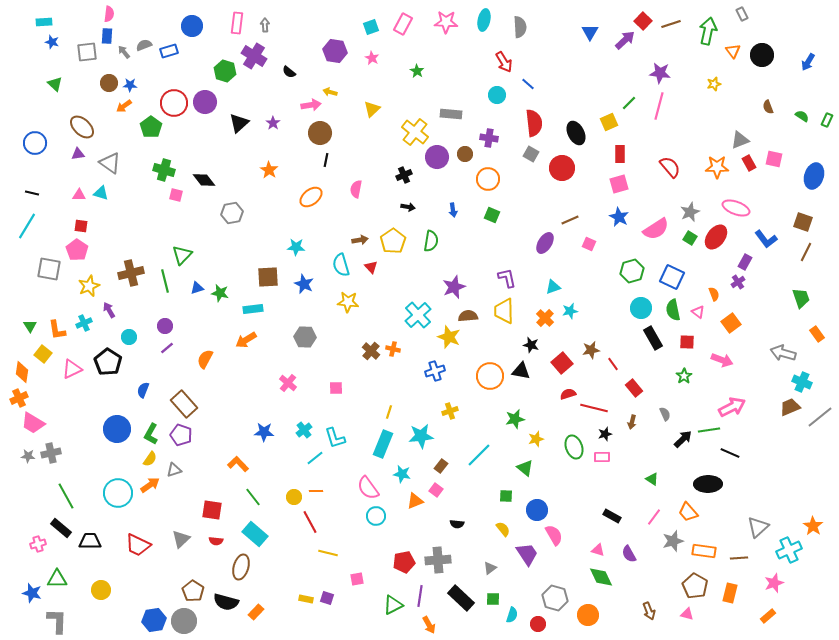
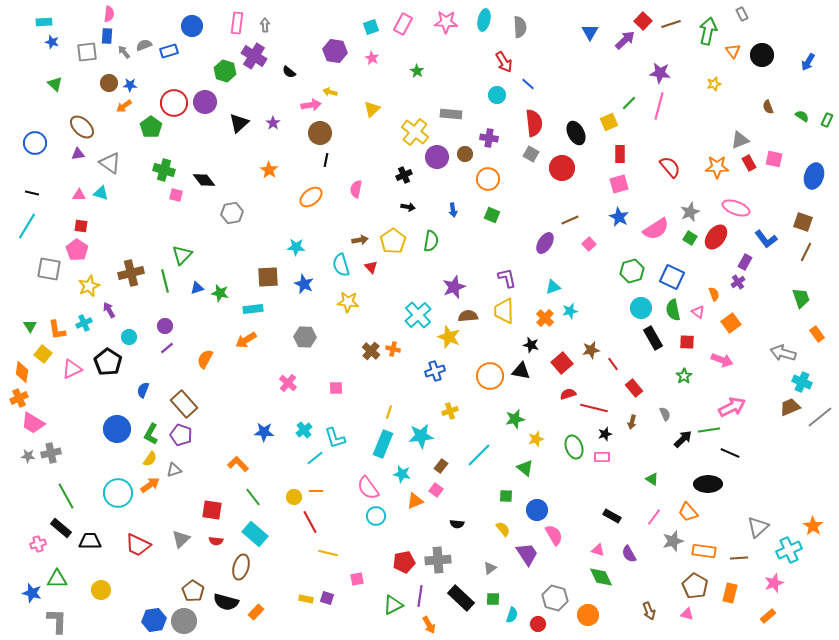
pink square at (589, 244): rotated 24 degrees clockwise
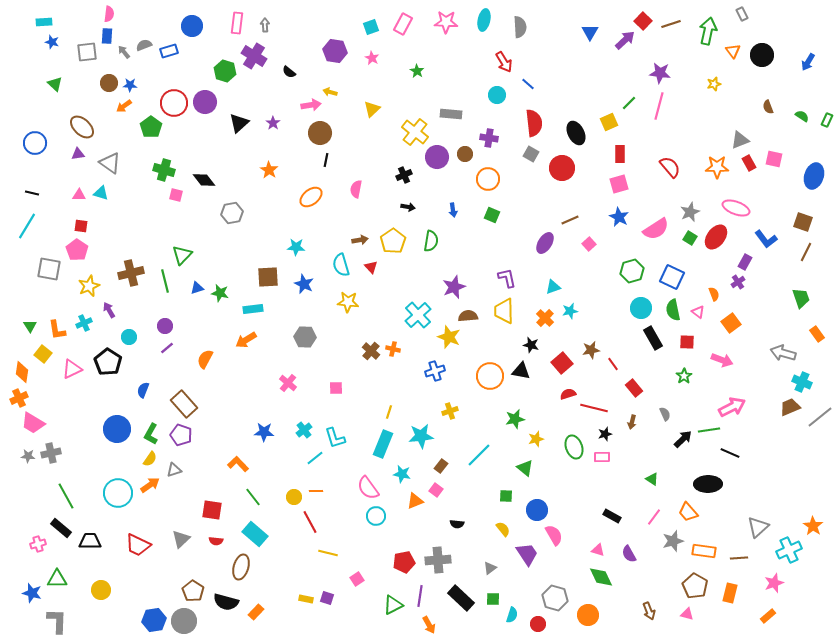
pink square at (357, 579): rotated 24 degrees counterclockwise
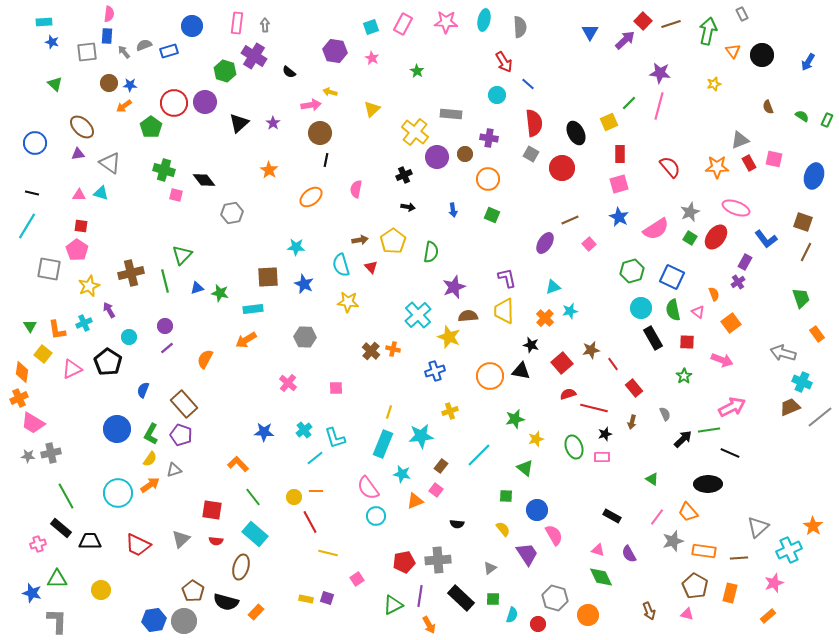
green semicircle at (431, 241): moved 11 px down
pink line at (654, 517): moved 3 px right
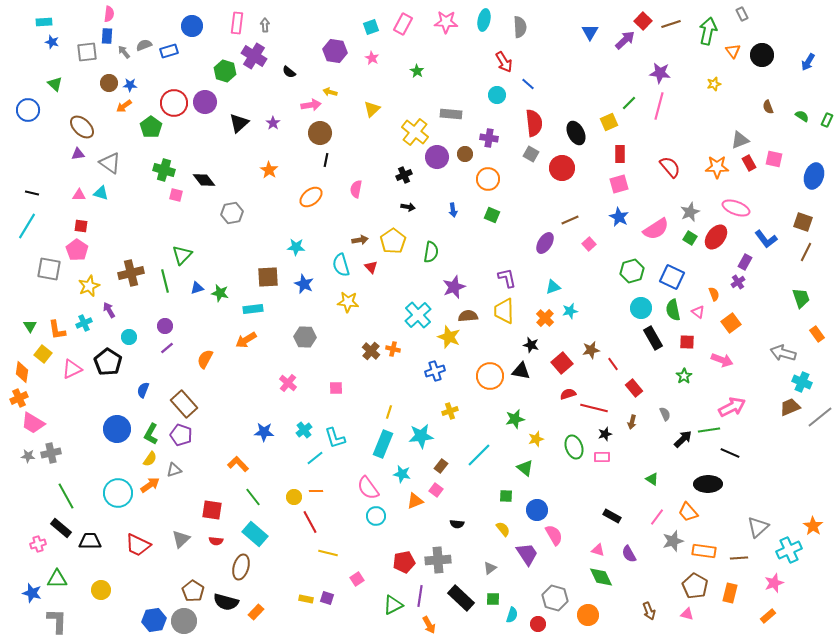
blue circle at (35, 143): moved 7 px left, 33 px up
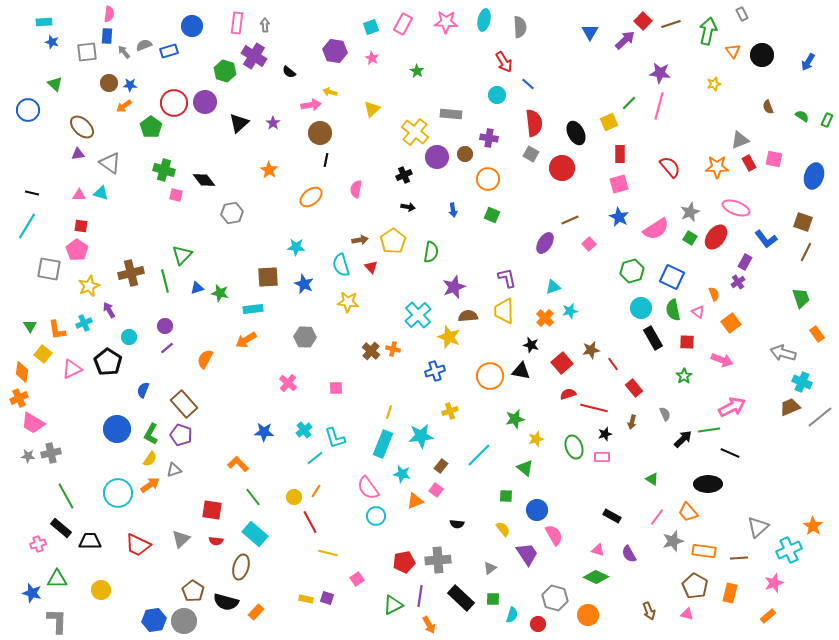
orange line at (316, 491): rotated 56 degrees counterclockwise
green diamond at (601, 577): moved 5 px left; rotated 40 degrees counterclockwise
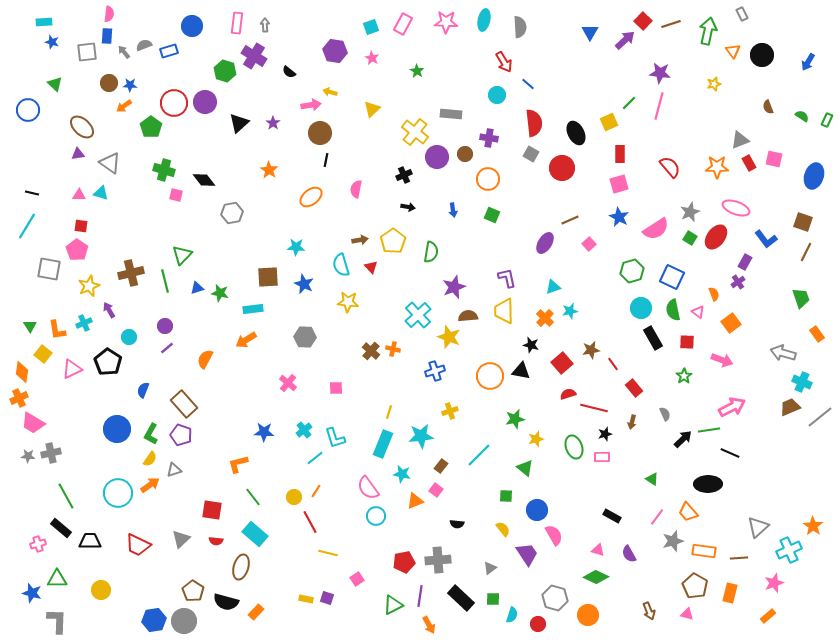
orange L-shape at (238, 464): rotated 60 degrees counterclockwise
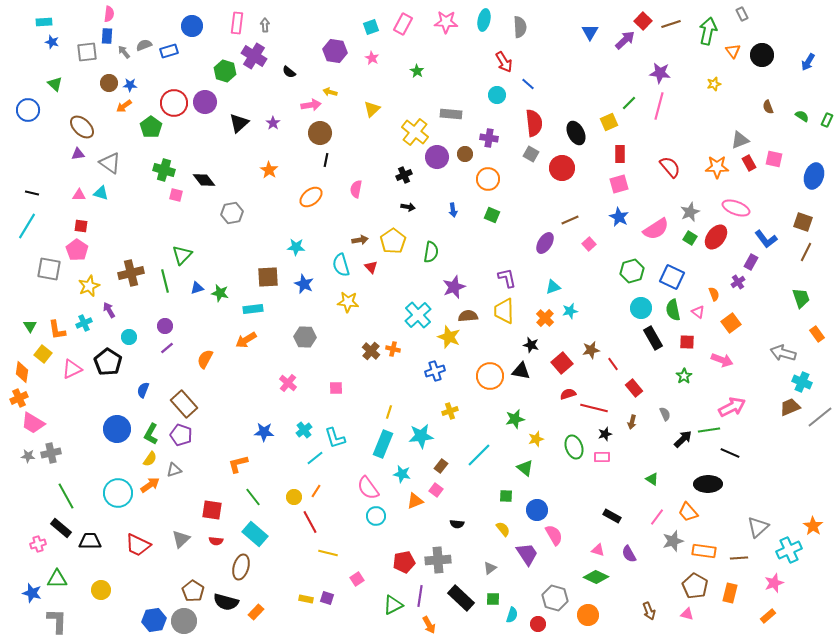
purple rectangle at (745, 262): moved 6 px right
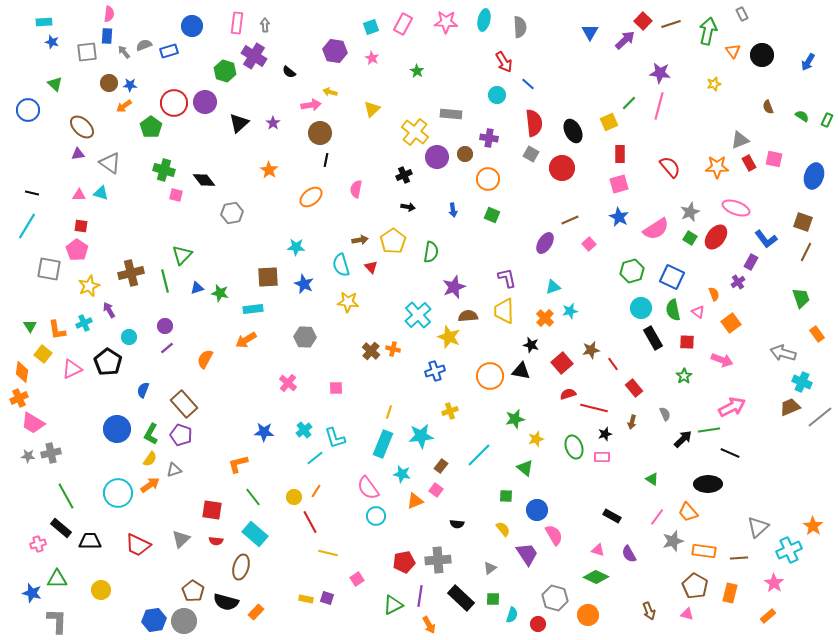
black ellipse at (576, 133): moved 3 px left, 2 px up
pink star at (774, 583): rotated 18 degrees counterclockwise
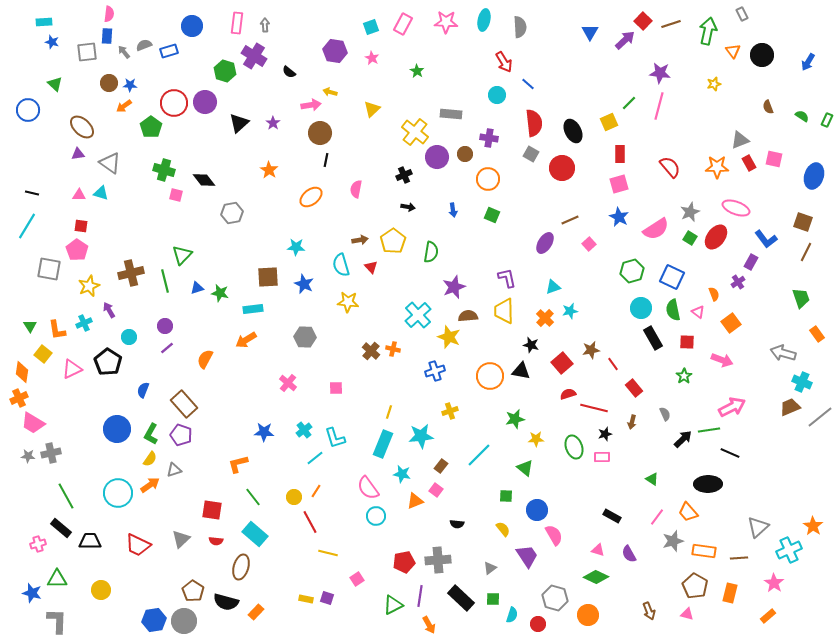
yellow star at (536, 439): rotated 14 degrees clockwise
purple trapezoid at (527, 554): moved 2 px down
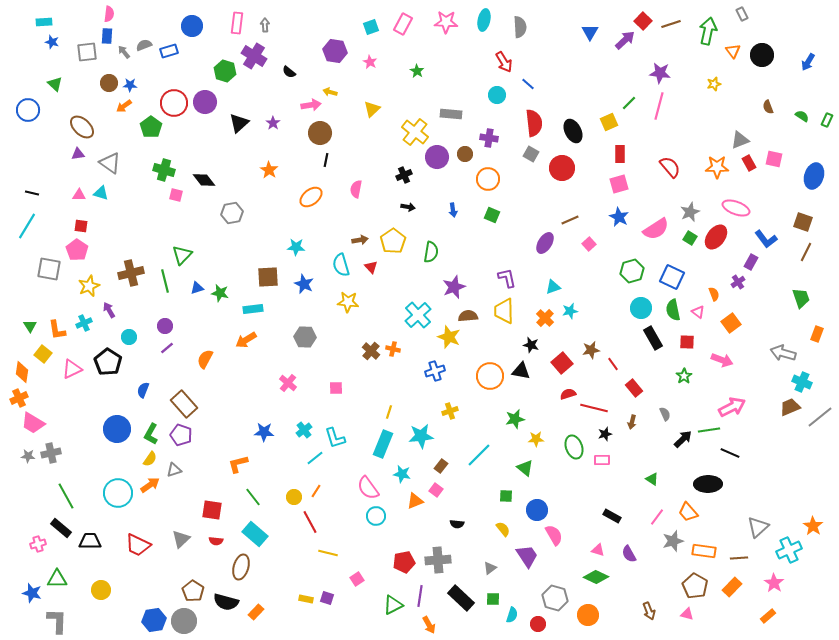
pink star at (372, 58): moved 2 px left, 4 px down
orange rectangle at (817, 334): rotated 56 degrees clockwise
pink rectangle at (602, 457): moved 3 px down
orange rectangle at (730, 593): moved 2 px right, 6 px up; rotated 30 degrees clockwise
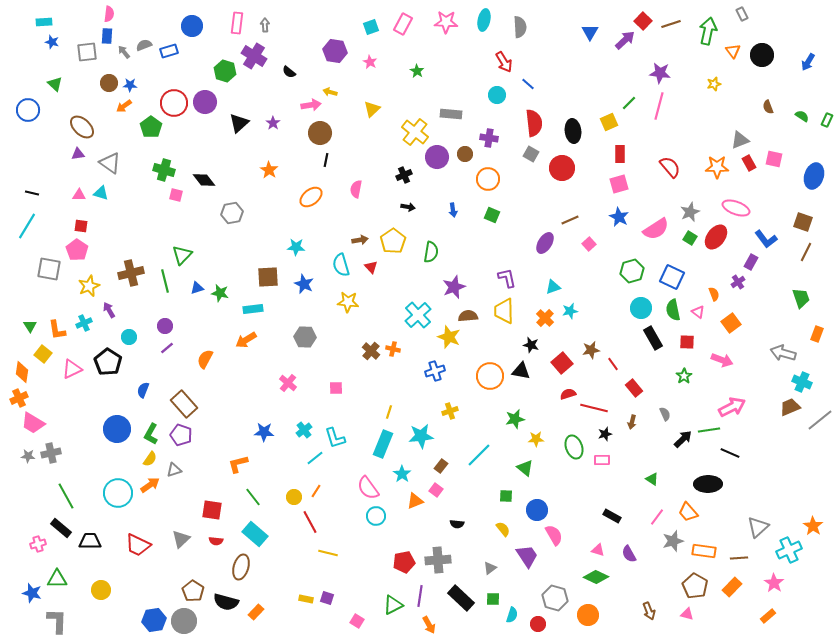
black ellipse at (573, 131): rotated 20 degrees clockwise
gray line at (820, 417): moved 3 px down
cyan star at (402, 474): rotated 24 degrees clockwise
pink square at (357, 579): moved 42 px down; rotated 24 degrees counterclockwise
